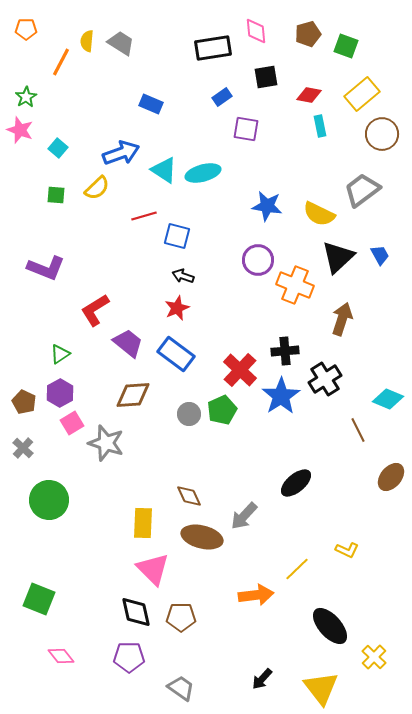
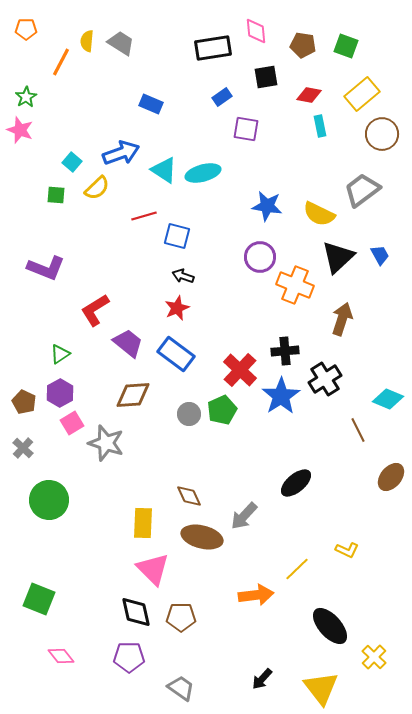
brown pentagon at (308, 34): moved 5 px left, 11 px down; rotated 25 degrees clockwise
cyan square at (58, 148): moved 14 px right, 14 px down
purple circle at (258, 260): moved 2 px right, 3 px up
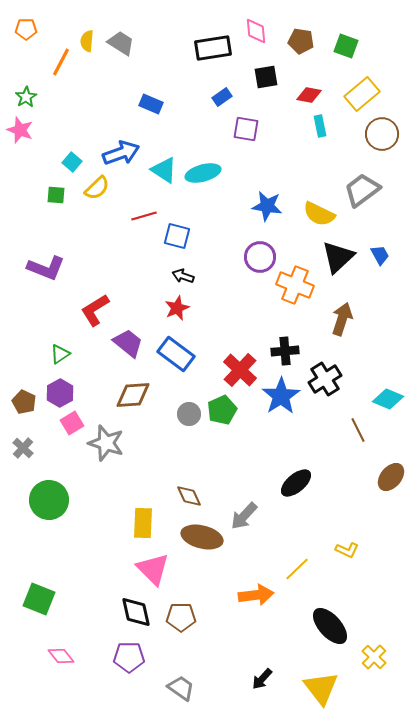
brown pentagon at (303, 45): moved 2 px left, 4 px up
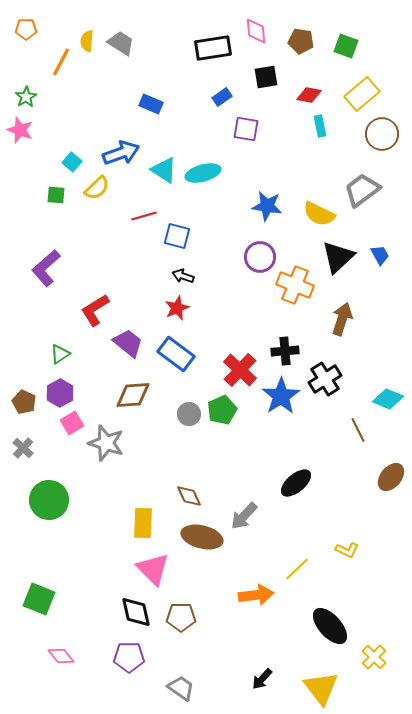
purple L-shape at (46, 268): rotated 117 degrees clockwise
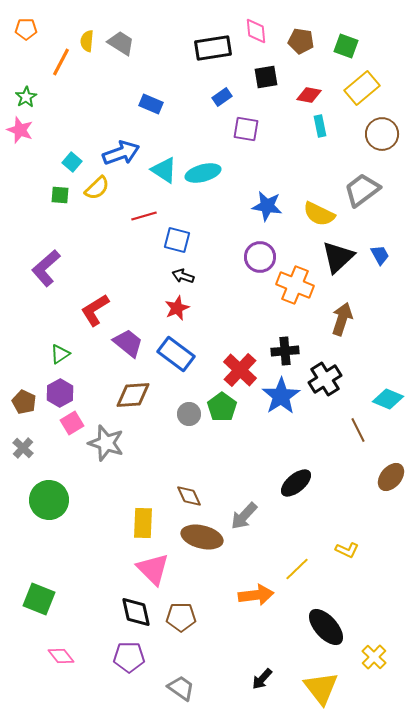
yellow rectangle at (362, 94): moved 6 px up
green square at (56, 195): moved 4 px right
blue square at (177, 236): moved 4 px down
green pentagon at (222, 410): moved 3 px up; rotated 12 degrees counterclockwise
black ellipse at (330, 626): moved 4 px left, 1 px down
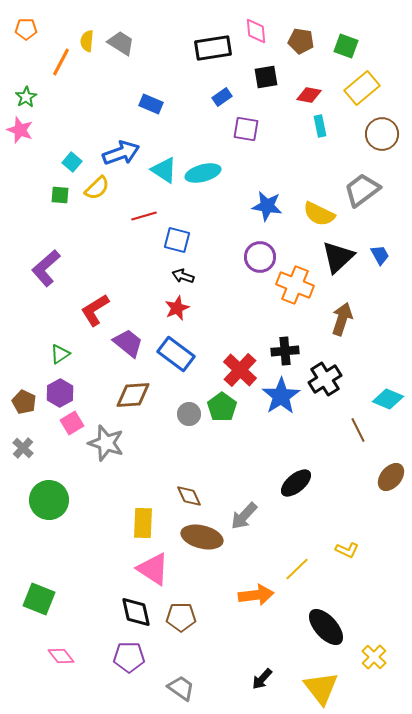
pink triangle at (153, 569): rotated 12 degrees counterclockwise
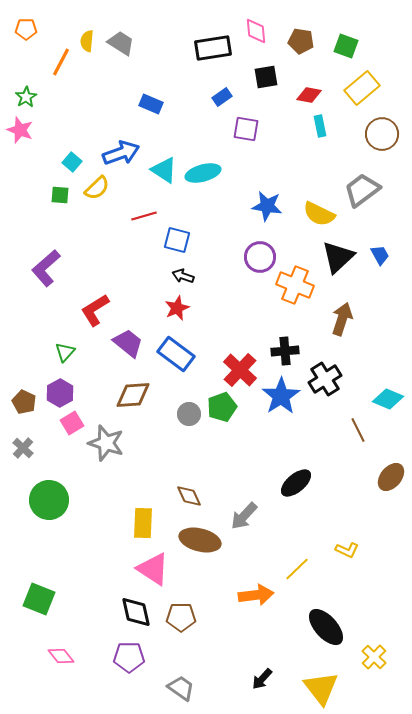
green triangle at (60, 354): moved 5 px right, 2 px up; rotated 15 degrees counterclockwise
green pentagon at (222, 407): rotated 16 degrees clockwise
brown ellipse at (202, 537): moved 2 px left, 3 px down
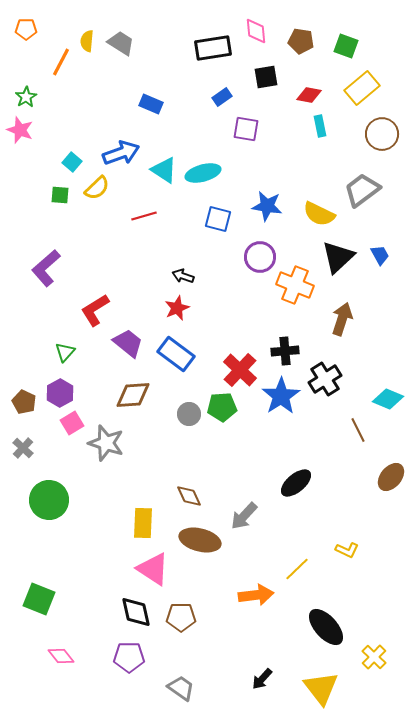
blue square at (177, 240): moved 41 px right, 21 px up
green pentagon at (222, 407): rotated 16 degrees clockwise
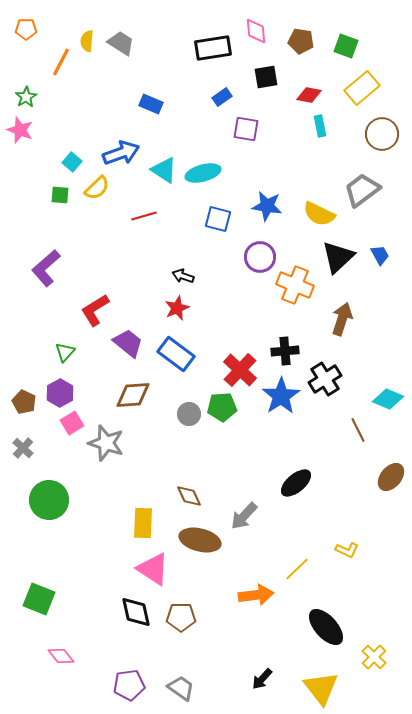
purple pentagon at (129, 657): moved 28 px down; rotated 8 degrees counterclockwise
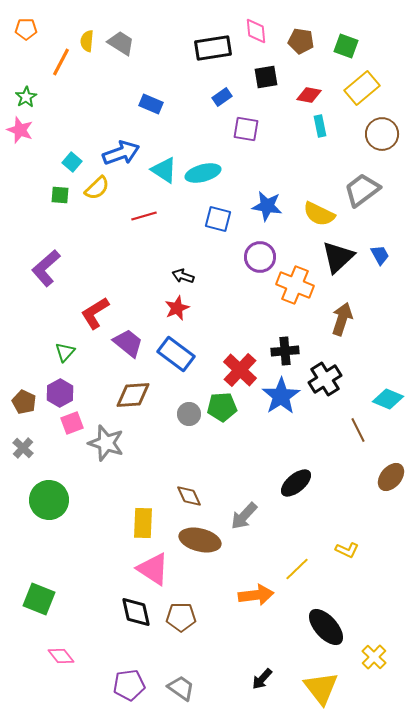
red L-shape at (95, 310): moved 3 px down
pink square at (72, 423): rotated 10 degrees clockwise
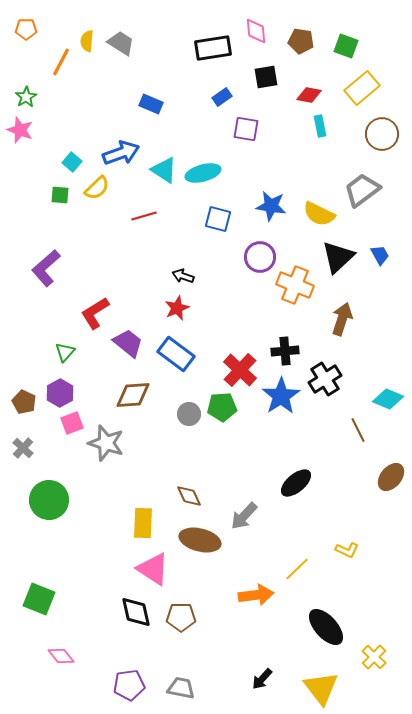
blue star at (267, 206): moved 4 px right
gray trapezoid at (181, 688): rotated 24 degrees counterclockwise
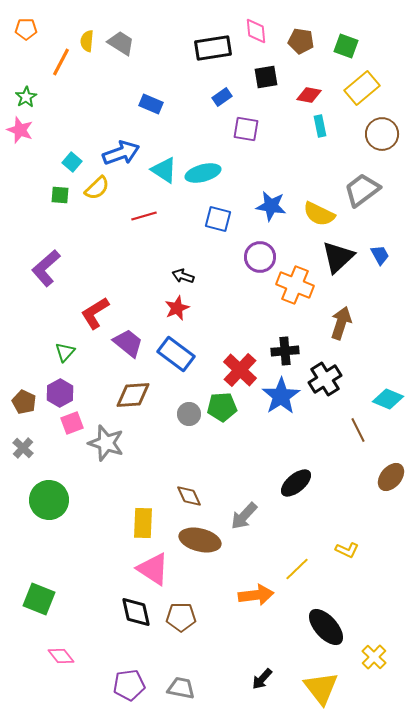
brown arrow at (342, 319): moved 1 px left, 4 px down
